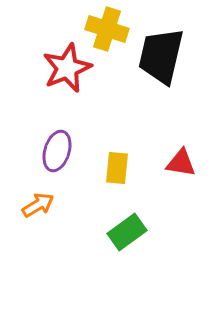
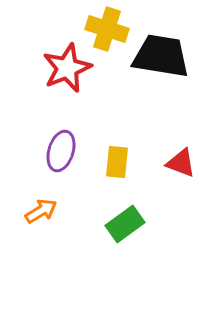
black trapezoid: rotated 86 degrees clockwise
purple ellipse: moved 4 px right
red triangle: rotated 12 degrees clockwise
yellow rectangle: moved 6 px up
orange arrow: moved 3 px right, 6 px down
green rectangle: moved 2 px left, 8 px up
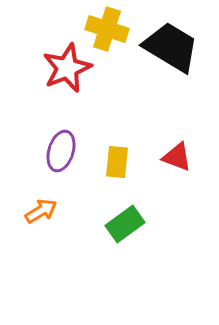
black trapezoid: moved 10 px right, 9 px up; rotated 22 degrees clockwise
red triangle: moved 4 px left, 6 px up
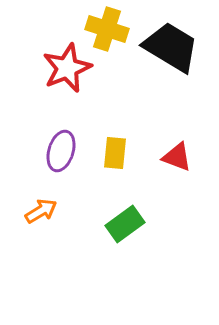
yellow rectangle: moved 2 px left, 9 px up
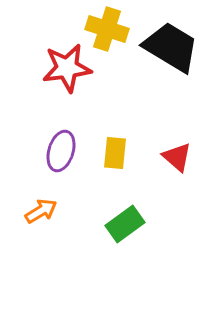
red star: rotated 15 degrees clockwise
red triangle: rotated 20 degrees clockwise
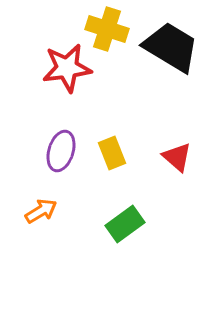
yellow rectangle: moved 3 px left; rotated 28 degrees counterclockwise
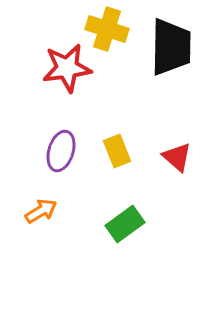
black trapezoid: rotated 60 degrees clockwise
yellow rectangle: moved 5 px right, 2 px up
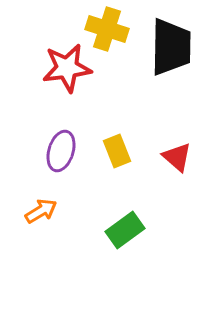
green rectangle: moved 6 px down
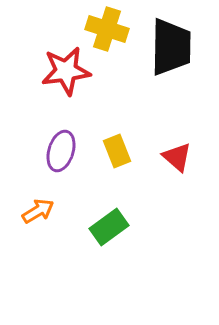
red star: moved 1 px left, 3 px down
orange arrow: moved 3 px left
green rectangle: moved 16 px left, 3 px up
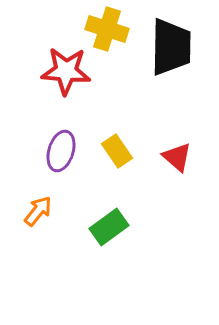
red star: rotated 12 degrees clockwise
yellow rectangle: rotated 12 degrees counterclockwise
orange arrow: rotated 20 degrees counterclockwise
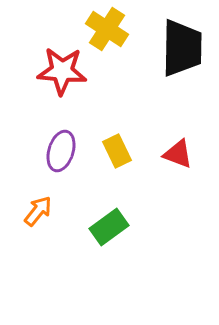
yellow cross: rotated 15 degrees clockwise
black trapezoid: moved 11 px right, 1 px down
red star: moved 4 px left
yellow rectangle: rotated 8 degrees clockwise
red triangle: moved 1 px right, 3 px up; rotated 20 degrees counterclockwise
